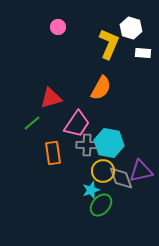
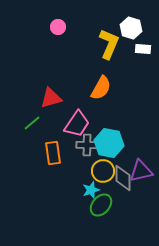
white rectangle: moved 4 px up
gray diamond: moved 2 px right; rotated 20 degrees clockwise
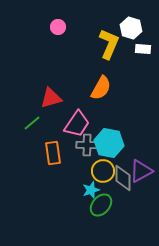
purple triangle: rotated 15 degrees counterclockwise
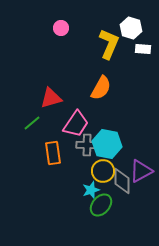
pink circle: moved 3 px right, 1 px down
pink trapezoid: moved 1 px left
cyan hexagon: moved 2 px left, 1 px down
gray diamond: moved 1 px left, 3 px down
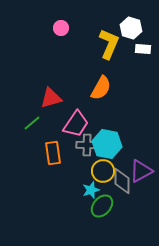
green ellipse: moved 1 px right, 1 px down
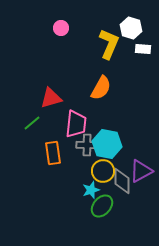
pink trapezoid: rotated 28 degrees counterclockwise
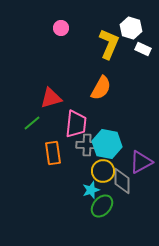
white rectangle: rotated 21 degrees clockwise
purple triangle: moved 9 px up
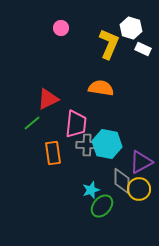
orange semicircle: rotated 110 degrees counterclockwise
red triangle: moved 3 px left, 1 px down; rotated 10 degrees counterclockwise
yellow circle: moved 36 px right, 18 px down
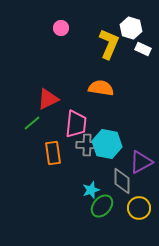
yellow circle: moved 19 px down
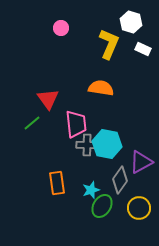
white hexagon: moved 6 px up
red triangle: rotated 40 degrees counterclockwise
pink trapezoid: rotated 12 degrees counterclockwise
orange rectangle: moved 4 px right, 30 px down
gray diamond: moved 2 px left, 1 px up; rotated 36 degrees clockwise
green ellipse: rotated 10 degrees counterclockwise
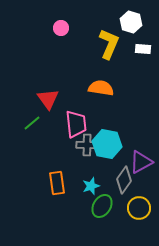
white rectangle: rotated 21 degrees counterclockwise
gray diamond: moved 4 px right
cyan star: moved 4 px up
